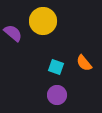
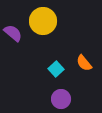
cyan square: moved 2 px down; rotated 28 degrees clockwise
purple circle: moved 4 px right, 4 px down
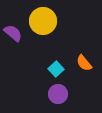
purple circle: moved 3 px left, 5 px up
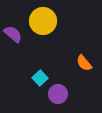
purple semicircle: moved 1 px down
cyan square: moved 16 px left, 9 px down
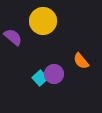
purple semicircle: moved 3 px down
orange semicircle: moved 3 px left, 2 px up
purple circle: moved 4 px left, 20 px up
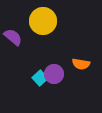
orange semicircle: moved 3 px down; rotated 42 degrees counterclockwise
